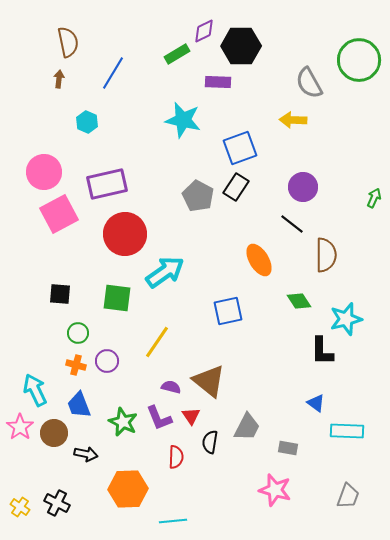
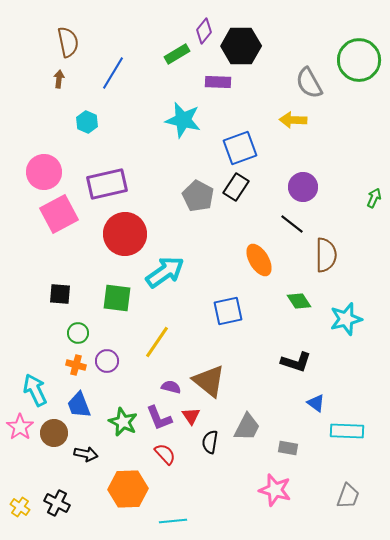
purple diamond at (204, 31): rotated 25 degrees counterclockwise
black L-shape at (322, 351): moved 26 px left, 11 px down; rotated 72 degrees counterclockwise
red semicircle at (176, 457): moved 11 px left, 3 px up; rotated 45 degrees counterclockwise
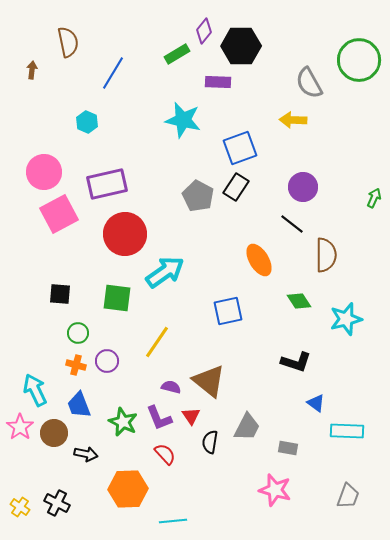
brown arrow at (59, 79): moved 27 px left, 9 px up
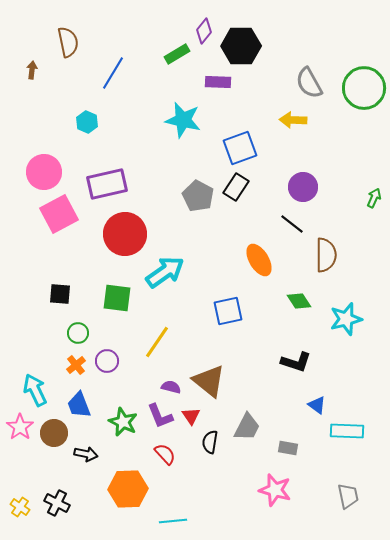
green circle at (359, 60): moved 5 px right, 28 px down
orange cross at (76, 365): rotated 36 degrees clockwise
blue triangle at (316, 403): moved 1 px right, 2 px down
purple L-shape at (159, 418): moved 1 px right, 2 px up
gray trapezoid at (348, 496): rotated 32 degrees counterclockwise
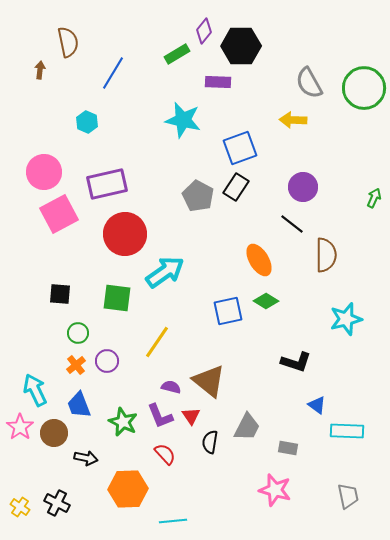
brown arrow at (32, 70): moved 8 px right
green diamond at (299, 301): moved 33 px left; rotated 25 degrees counterclockwise
black arrow at (86, 454): moved 4 px down
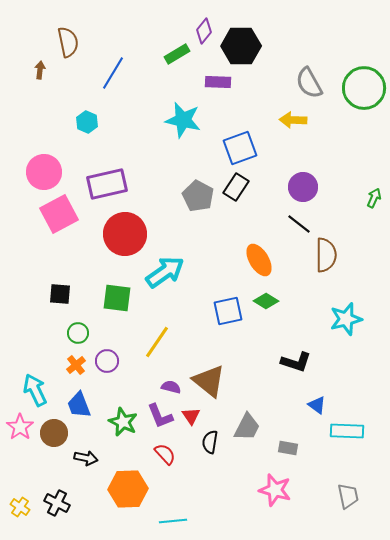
black line at (292, 224): moved 7 px right
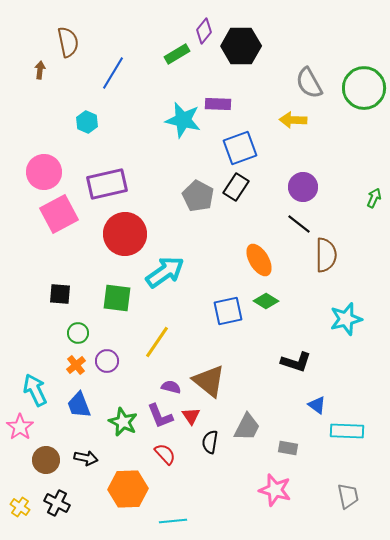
purple rectangle at (218, 82): moved 22 px down
brown circle at (54, 433): moved 8 px left, 27 px down
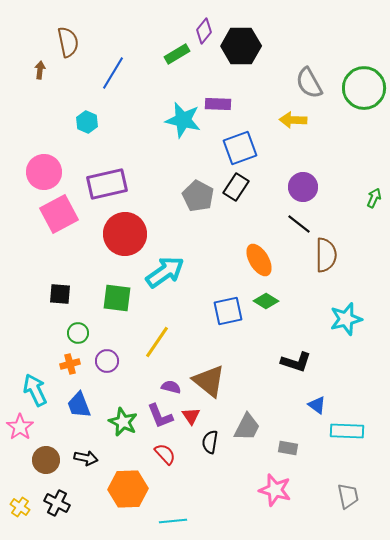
orange cross at (76, 365): moved 6 px left, 1 px up; rotated 24 degrees clockwise
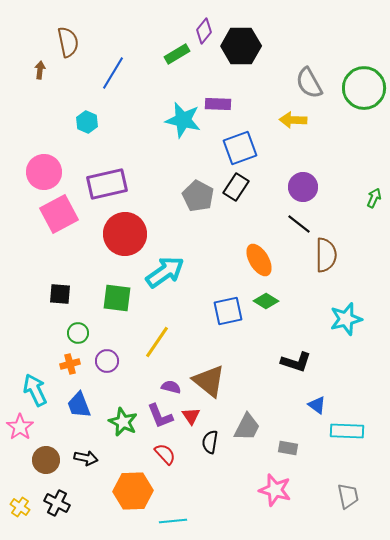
orange hexagon at (128, 489): moved 5 px right, 2 px down
